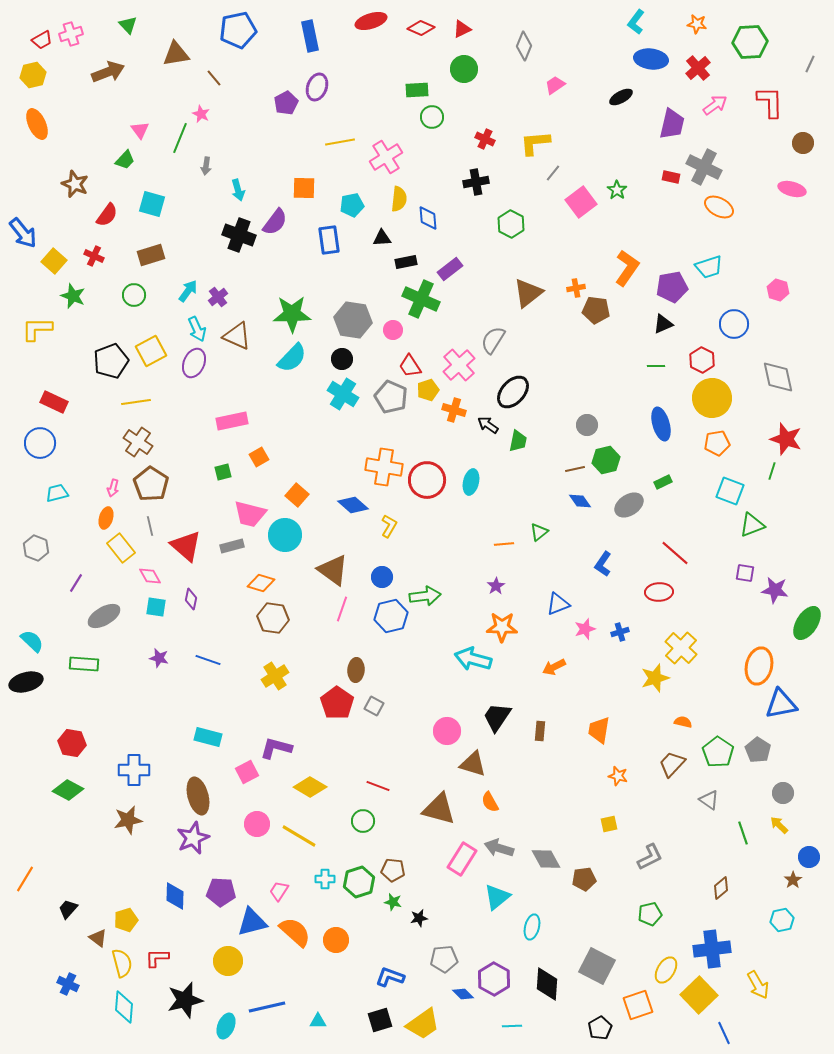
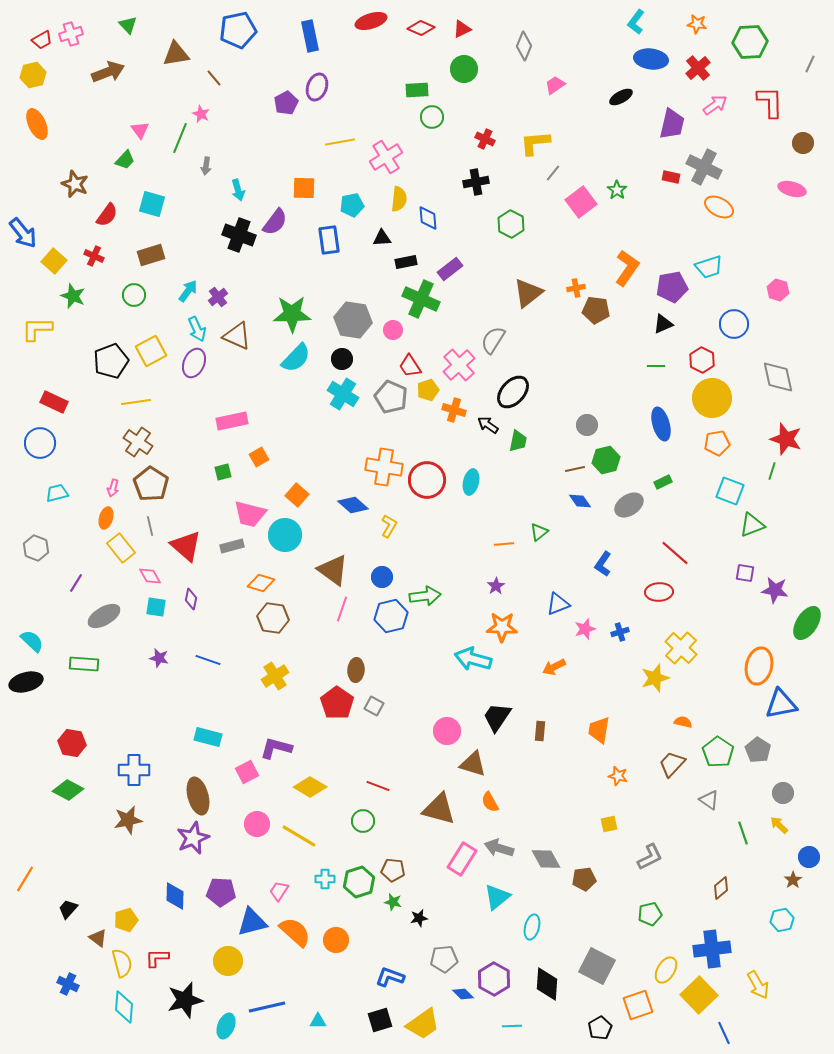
cyan semicircle at (292, 358): moved 4 px right
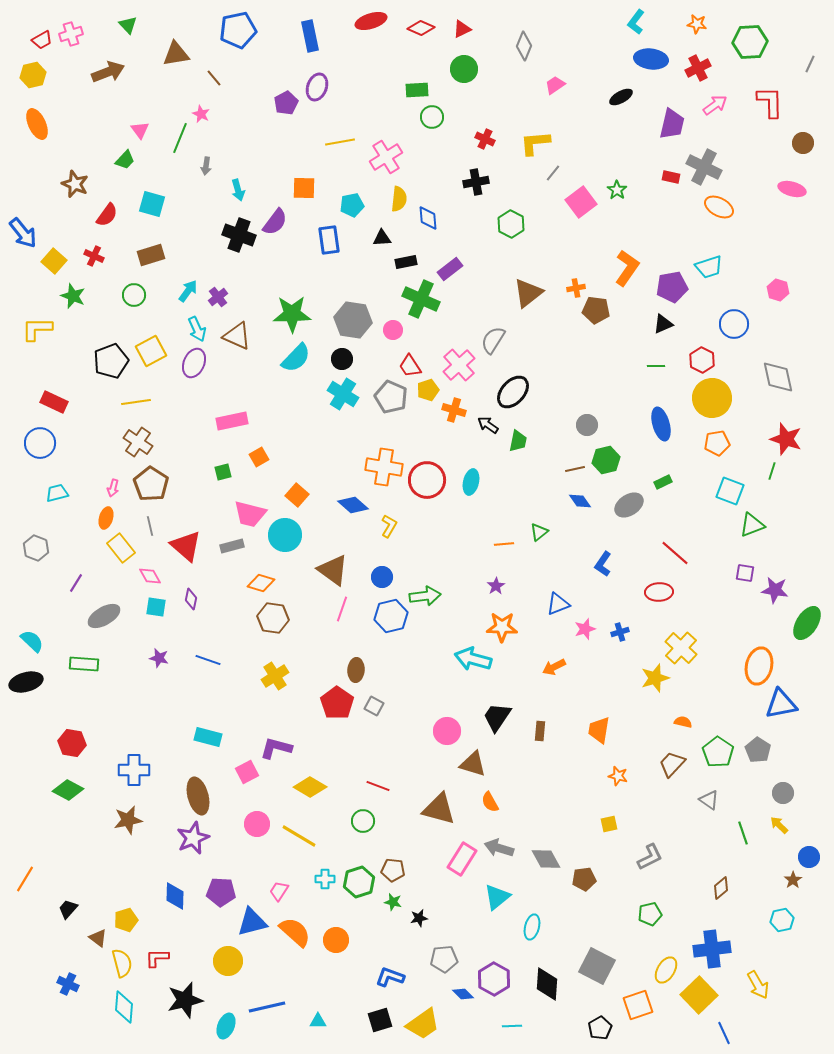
red cross at (698, 68): rotated 15 degrees clockwise
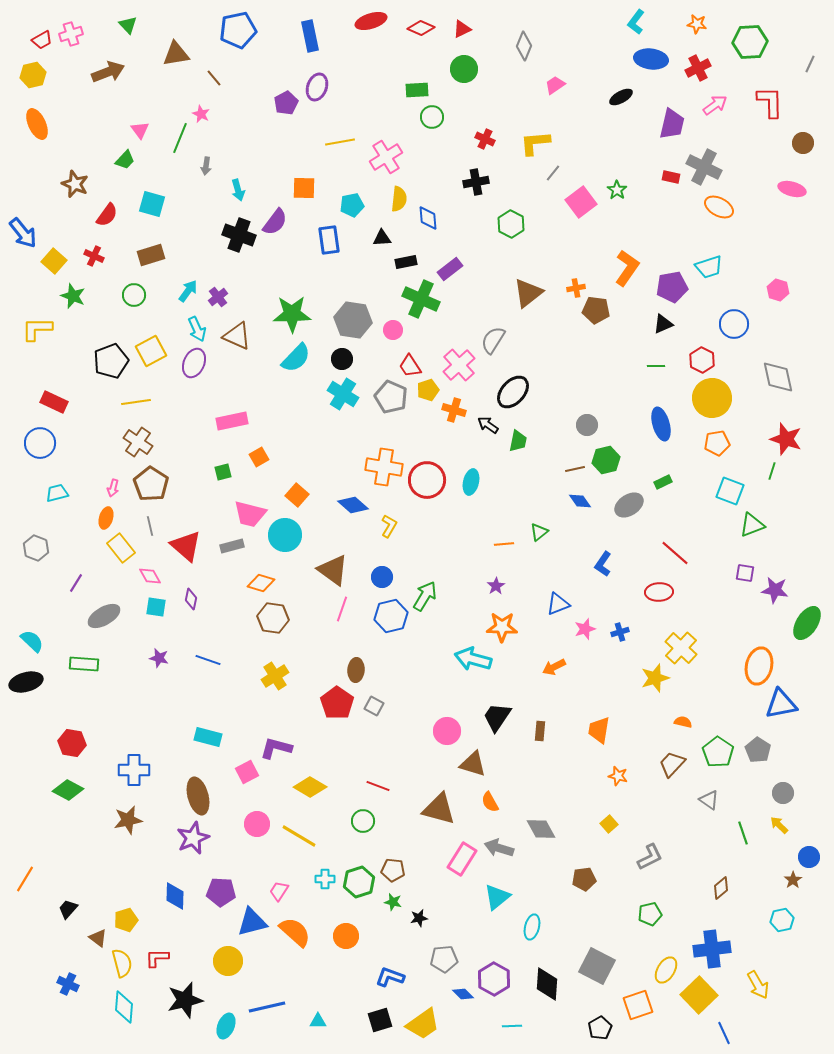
green arrow at (425, 596): rotated 52 degrees counterclockwise
yellow square at (609, 824): rotated 30 degrees counterclockwise
gray diamond at (546, 859): moved 5 px left, 30 px up
orange circle at (336, 940): moved 10 px right, 4 px up
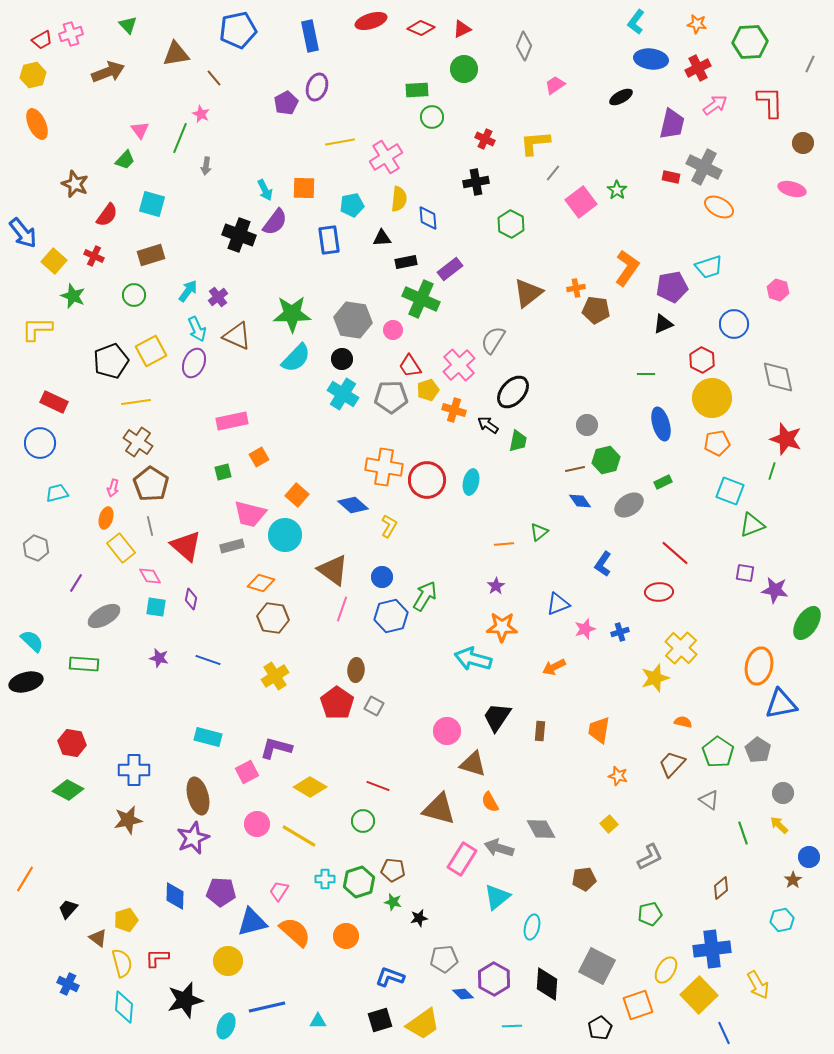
cyan arrow at (238, 190): moved 27 px right; rotated 10 degrees counterclockwise
green line at (656, 366): moved 10 px left, 8 px down
gray pentagon at (391, 397): rotated 24 degrees counterclockwise
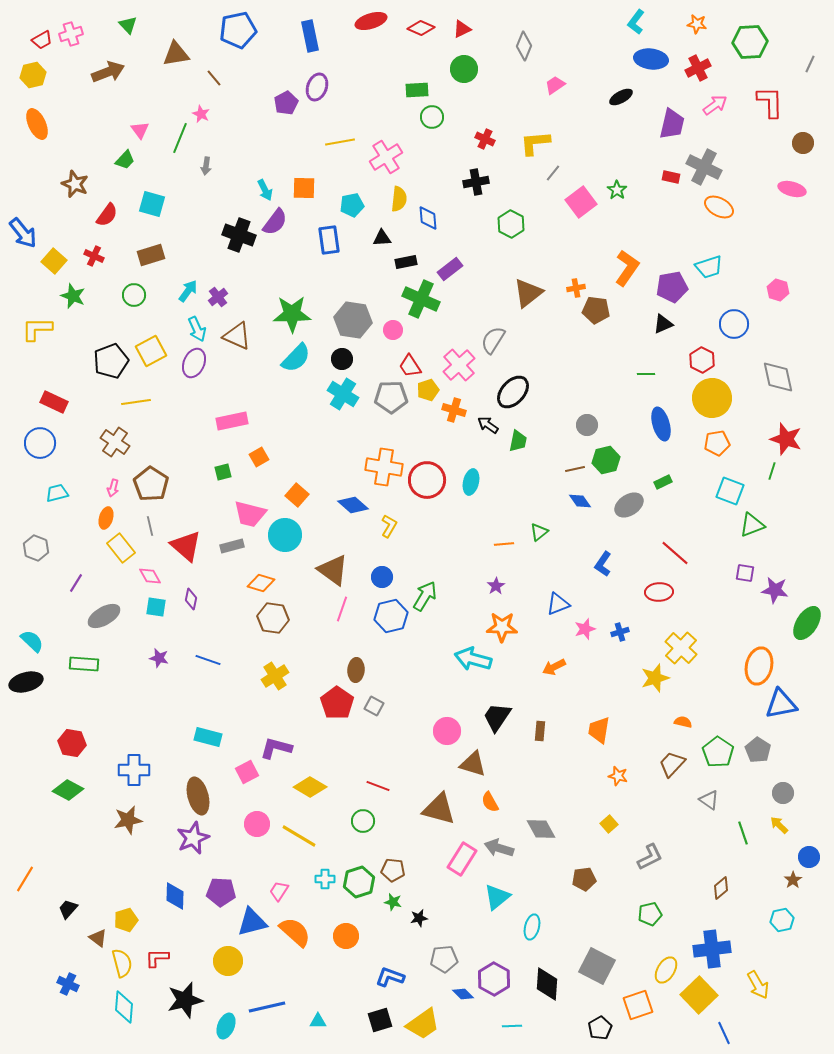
brown cross at (138, 442): moved 23 px left
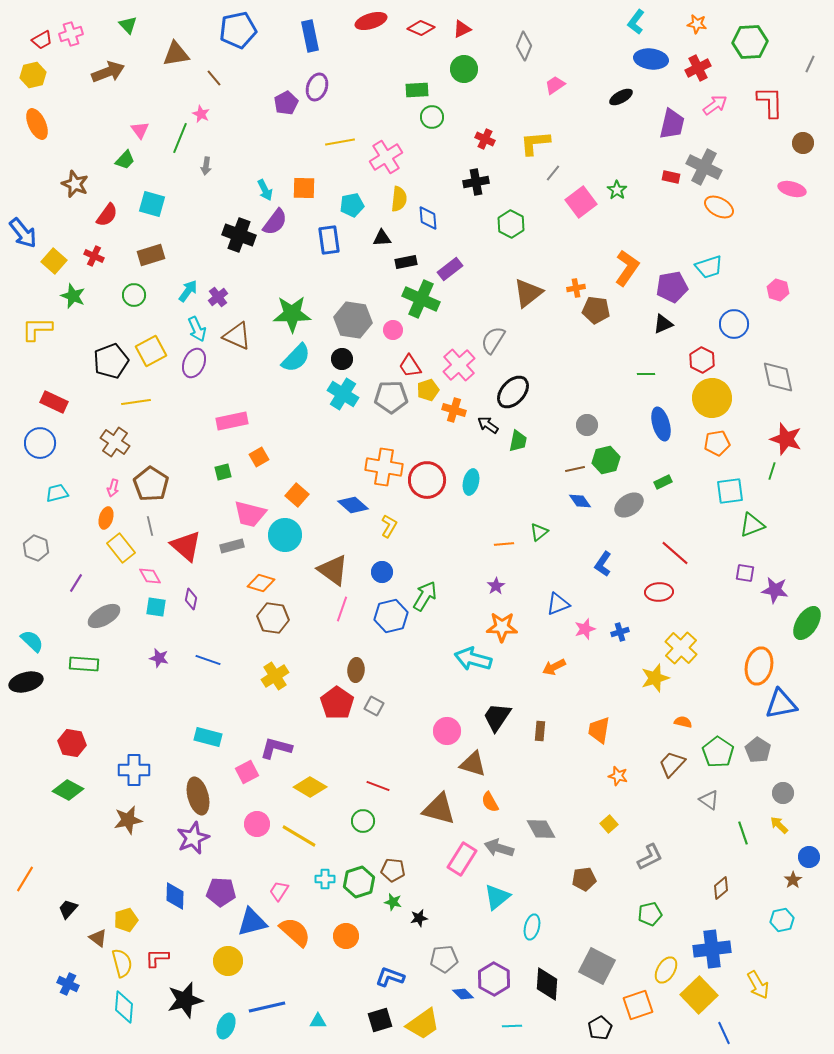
cyan square at (730, 491): rotated 28 degrees counterclockwise
blue circle at (382, 577): moved 5 px up
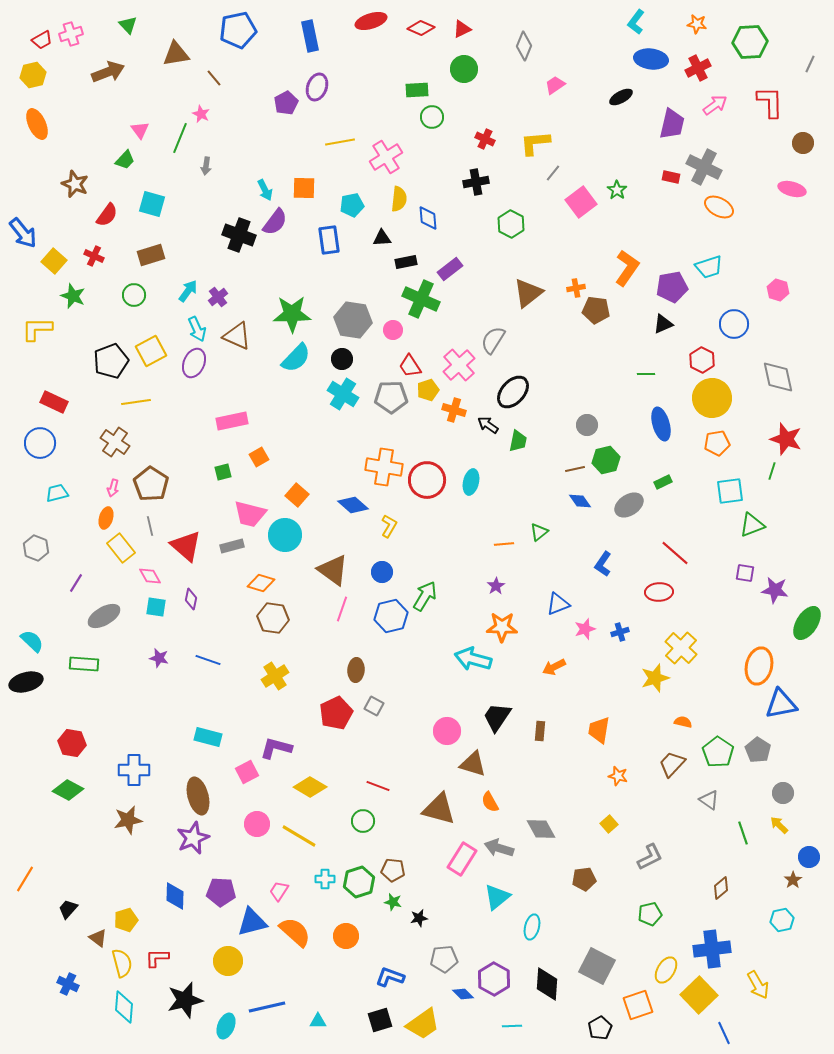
red pentagon at (337, 703): moved 1 px left, 10 px down; rotated 12 degrees clockwise
